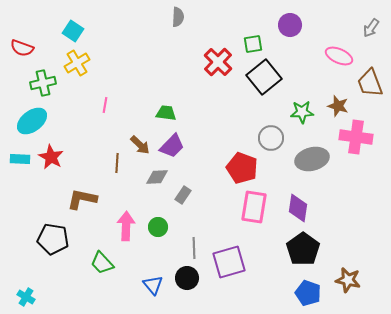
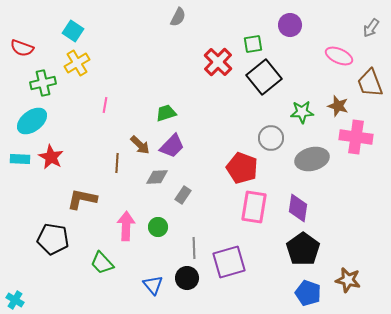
gray semicircle at (178, 17): rotated 24 degrees clockwise
green trapezoid at (166, 113): rotated 25 degrees counterclockwise
cyan cross at (26, 297): moved 11 px left, 3 px down
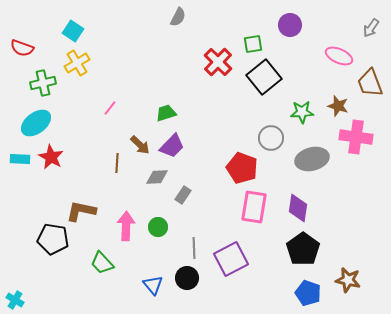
pink line at (105, 105): moved 5 px right, 3 px down; rotated 28 degrees clockwise
cyan ellipse at (32, 121): moved 4 px right, 2 px down
brown L-shape at (82, 199): moved 1 px left, 12 px down
purple square at (229, 262): moved 2 px right, 3 px up; rotated 12 degrees counterclockwise
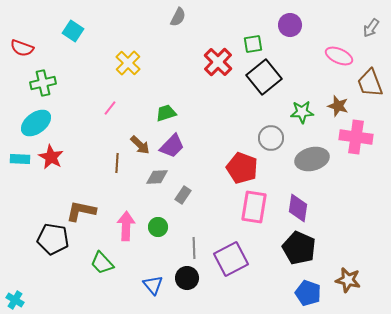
yellow cross at (77, 63): moved 51 px right; rotated 15 degrees counterclockwise
black pentagon at (303, 249): moved 4 px left, 1 px up; rotated 12 degrees counterclockwise
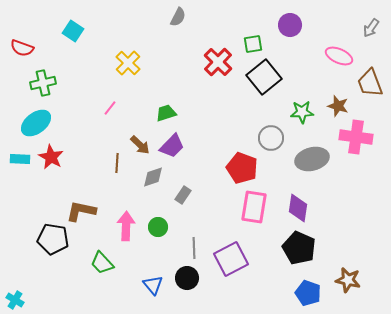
gray diamond at (157, 177): moved 4 px left; rotated 15 degrees counterclockwise
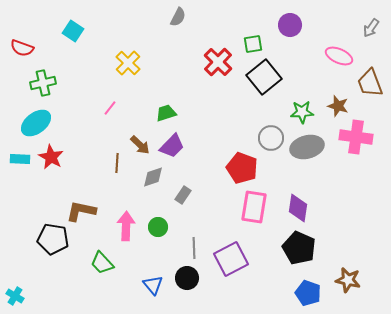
gray ellipse at (312, 159): moved 5 px left, 12 px up
cyan cross at (15, 300): moved 4 px up
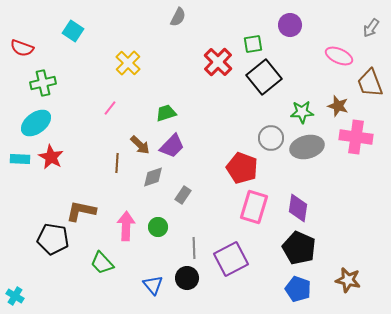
pink rectangle at (254, 207): rotated 8 degrees clockwise
blue pentagon at (308, 293): moved 10 px left, 4 px up
